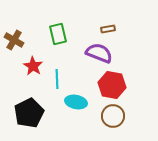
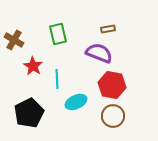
cyan ellipse: rotated 35 degrees counterclockwise
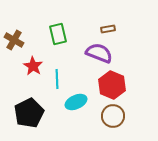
red hexagon: rotated 12 degrees clockwise
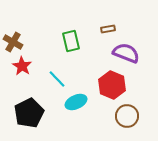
green rectangle: moved 13 px right, 7 px down
brown cross: moved 1 px left, 2 px down
purple semicircle: moved 27 px right
red star: moved 11 px left
cyan line: rotated 42 degrees counterclockwise
brown circle: moved 14 px right
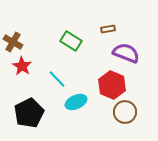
green rectangle: rotated 45 degrees counterclockwise
brown circle: moved 2 px left, 4 px up
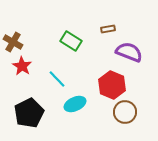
purple semicircle: moved 3 px right, 1 px up
cyan ellipse: moved 1 px left, 2 px down
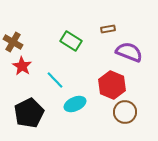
cyan line: moved 2 px left, 1 px down
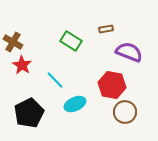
brown rectangle: moved 2 px left
red star: moved 1 px up
red hexagon: rotated 12 degrees counterclockwise
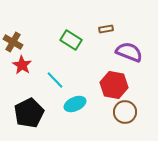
green rectangle: moved 1 px up
red hexagon: moved 2 px right
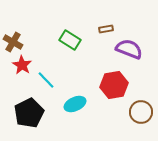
green rectangle: moved 1 px left
purple semicircle: moved 3 px up
cyan line: moved 9 px left
red hexagon: rotated 20 degrees counterclockwise
brown circle: moved 16 px right
